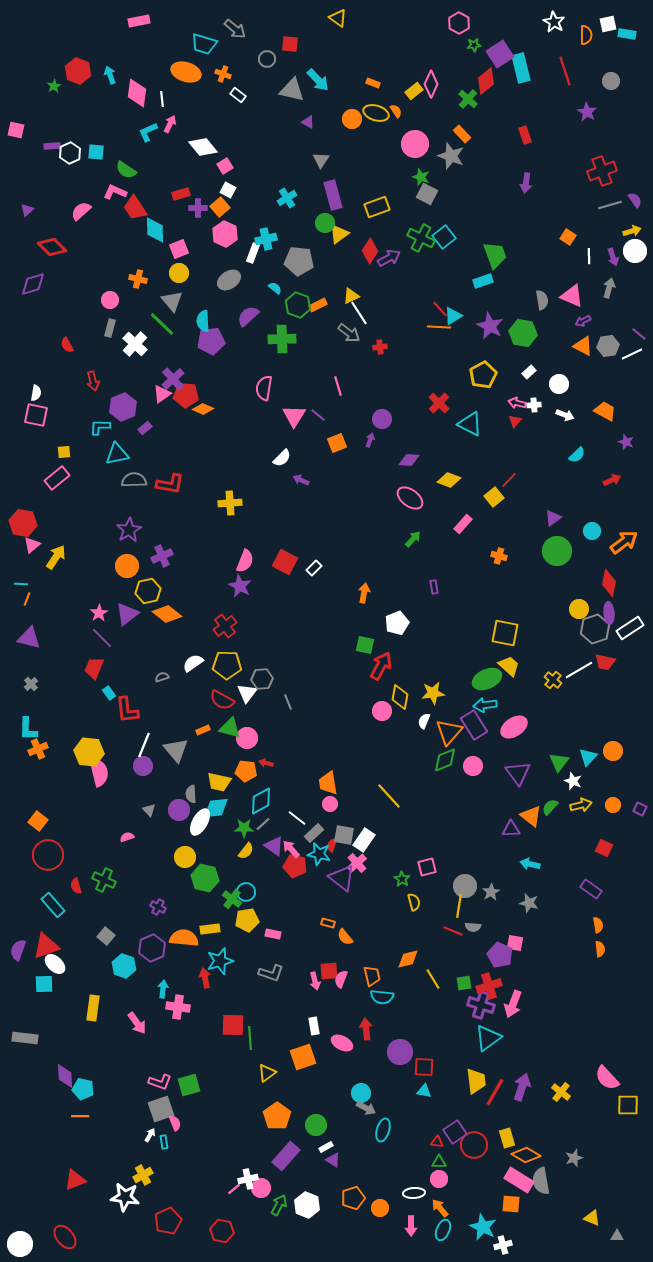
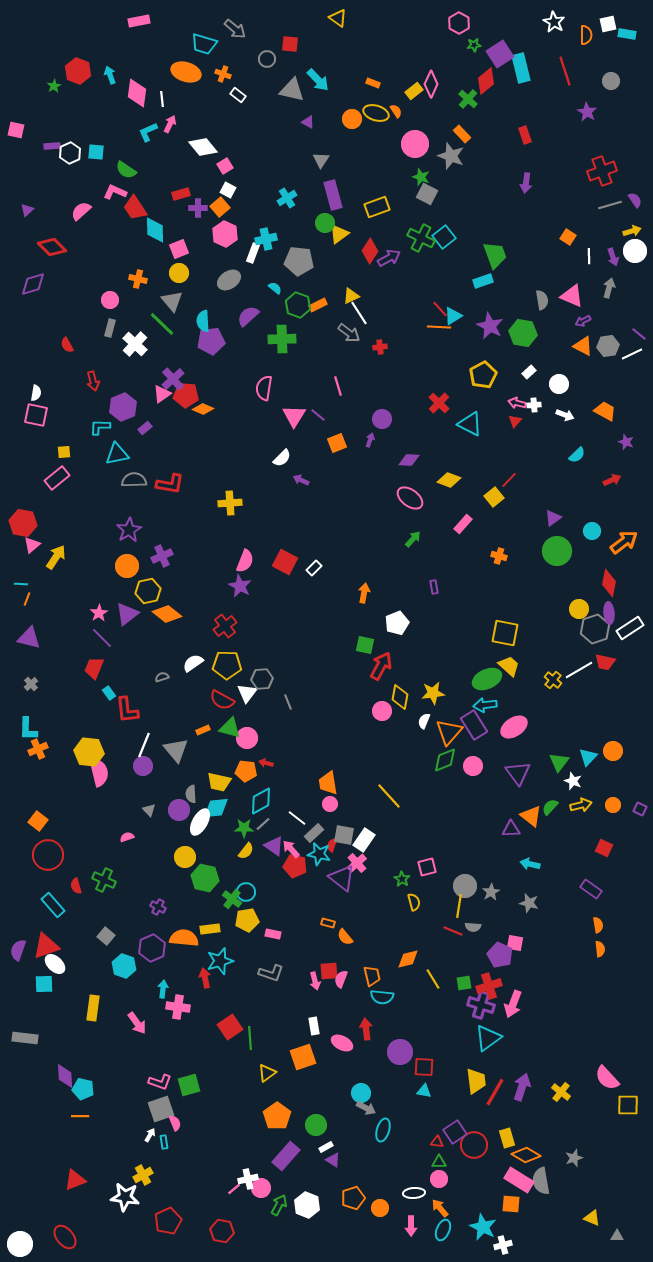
red square at (233, 1025): moved 3 px left, 2 px down; rotated 35 degrees counterclockwise
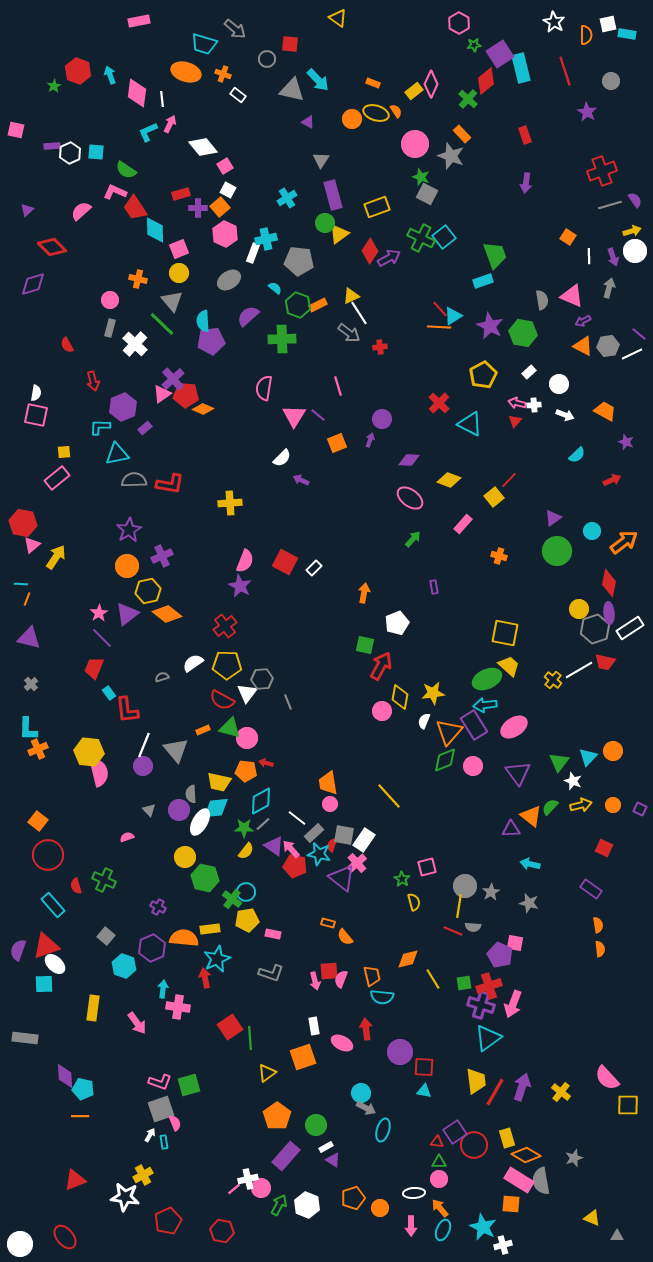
cyan star at (220, 961): moved 3 px left, 2 px up; rotated 8 degrees counterclockwise
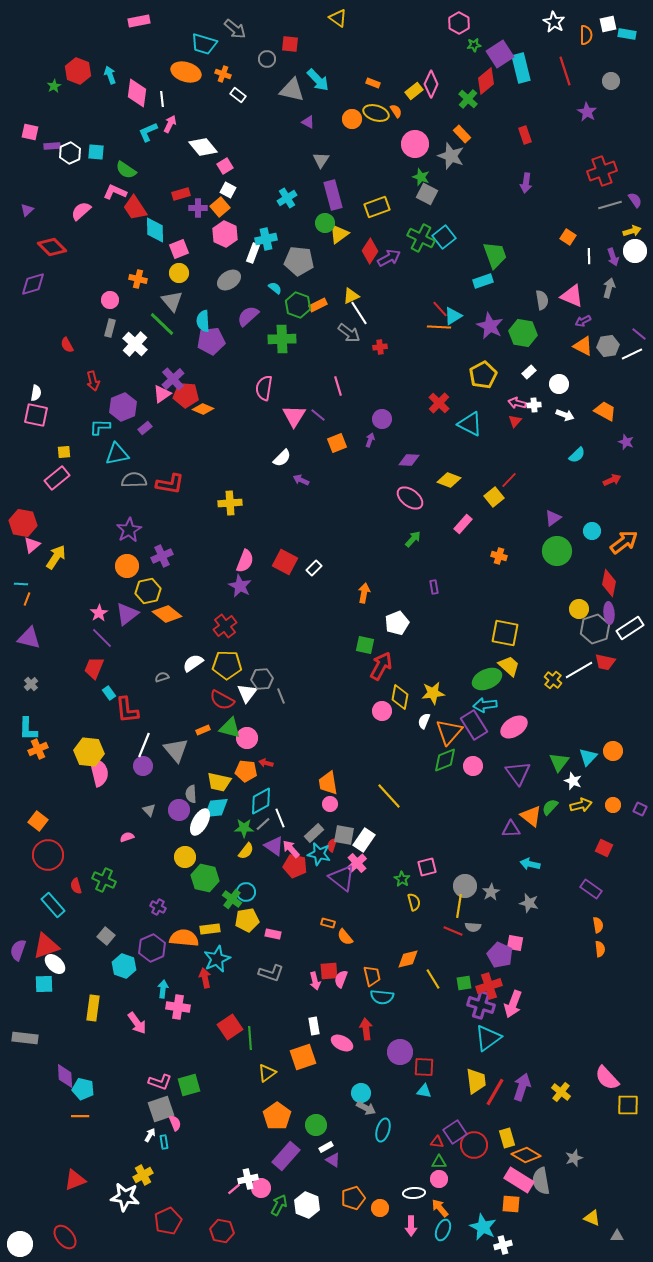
pink square at (16, 130): moved 14 px right, 2 px down
gray line at (288, 702): moved 7 px left, 6 px up
white line at (297, 818): moved 17 px left; rotated 30 degrees clockwise
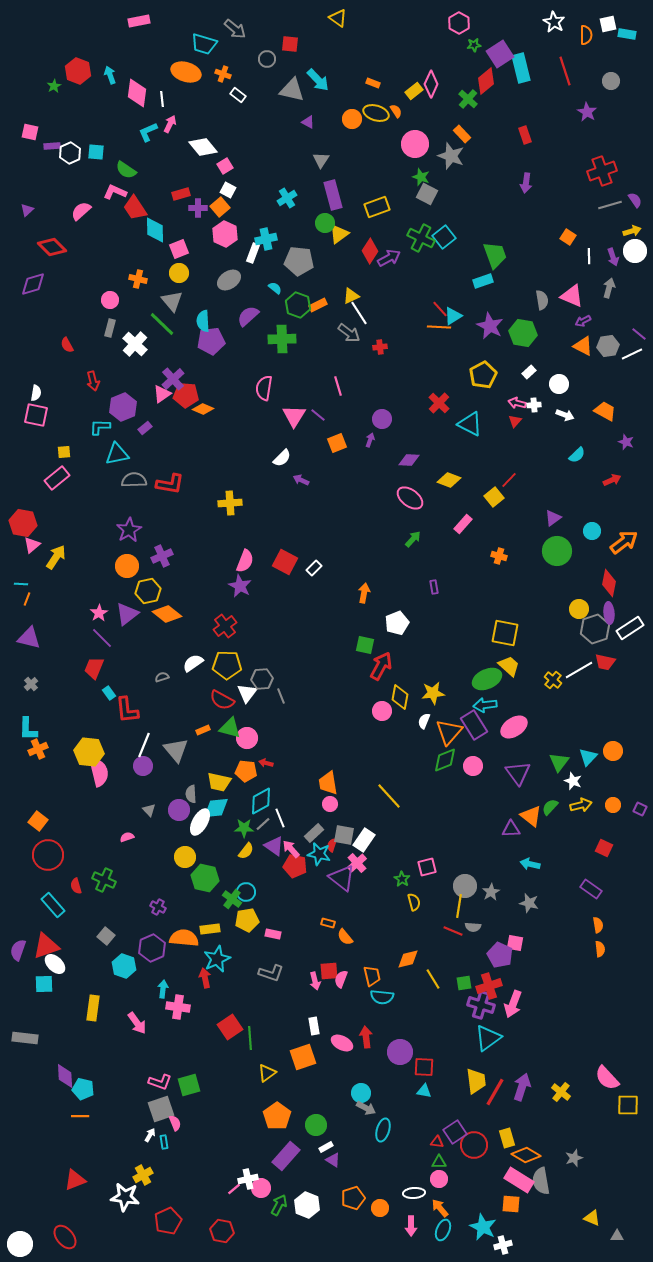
red arrow at (366, 1029): moved 8 px down
